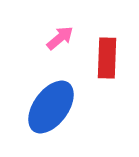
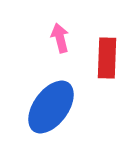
pink arrow: rotated 64 degrees counterclockwise
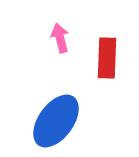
blue ellipse: moved 5 px right, 14 px down
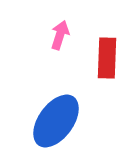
pink arrow: moved 3 px up; rotated 32 degrees clockwise
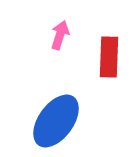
red rectangle: moved 2 px right, 1 px up
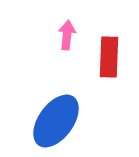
pink arrow: moved 7 px right; rotated 12 degrees counterclockwise
